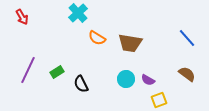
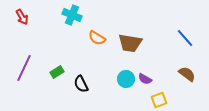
cyan cross: moved 6 px left, 2 px down; rotated 24 degrees counterclockwise
blue line: moved 2 px left
purple line: moved 4 px left, 2 px up
purple semicircle: moved 3 px left, 1 px up
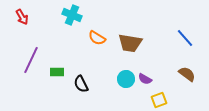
purple line: moved 7 px right, 8 px up
green rectangle: rotated 32 degrees clockwise
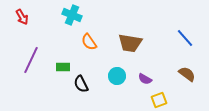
orange semicircle: moved 8 px left, 4 px down; rotated 24 degrees clockwise
green rectangle: moved 6 px right, 5 px up
cyan circle: moved 9 px left, 3 px up
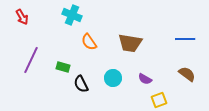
blue line: moved 1 px down; rotated 48 degrees counterclockwise
green rectangle: rotated 16 degrees clockwise
cyan circle: moved 4 px left, 2 px down
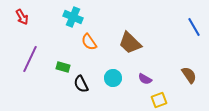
cyan cross: moved 1 px right, 2 px down
blue line: moved 9 px right, 12 px up; rotated 60 degrees clockwise
brown trapezoid: rotated 35 degrees clockwise
purple line: moved 1 px left, 1 px up
brown semicircle: moved 2 px right, 1 px down; rotated 18 degrees clockwise
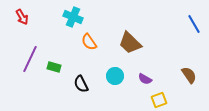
blue line: moved 3 px up
green rectangle: moved 9 px left
cyan circle: moved 2 px right, 2 px up
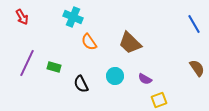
purple line: moved 3 px left, 4 px down
brown semicircle: moved 8 px right, 7 px up
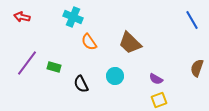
red arrow: rotated 133 degrees clockwise
blue line: moved 2 px left, 4 px up
purple line: rotated 12 degrees clockwise
brown semicircle: rotated 126 degrees counterclockwise
purple semicircle: moved 11 px right
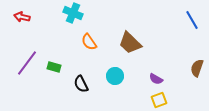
cyan cross: moved 4 px up
